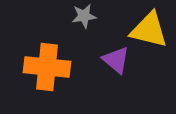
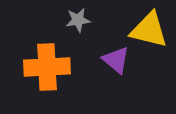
gray star: moved 6 px left, 4 px down
orange cross: rotated 9 degrees counterclockwise
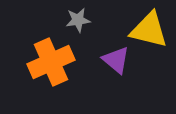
orange cross: moved 4 px right, 5 px up; rotated 21 degrees counterclockwise
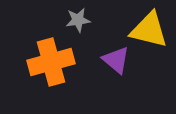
orange cross: rotated 9 degrees clockwise
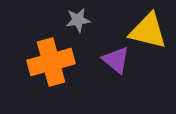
yellow triangle: moved 1 px left, 1 px down
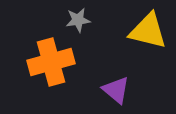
purple triangle: moved 30 px down
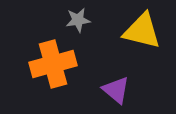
yellow triangle: moved 6 px left
orange cross: moved 2 px right, 2 px down
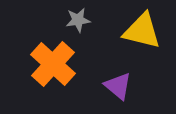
orange cross: rotated 33 degrees counterclockwise
purple triangle: moved 2 px right, 4 px up
